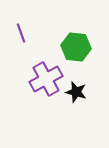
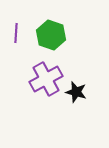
purple line: moved 5 px left; rotated 24 degrees clockwise
green hexagon: moved 25 px left, 12 px up; rotated 12 degrees clockwise
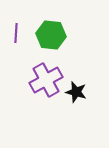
green hexagon: rotated 12 degrees counterclockwise
purple cross: moved 1 px down
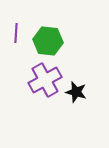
green hexagon: moved 3 px left, 6 px down
purple cross: moved 1 px left
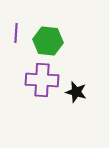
purple cross: moved 3 px left; rotated 32 degrees clockwise
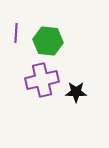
purple cross: rotated 16 degrees counterclockwise
black star: rotated 15 degrees counterclockwise
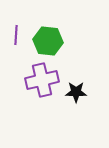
purple line: moved 2 px down
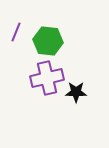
purple line: moved 3 px up; rotated 18 degrees clockwise
purple cross: moved 5 px right, 2 px up
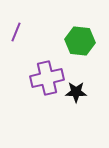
green hexagon: moved 32 px right
